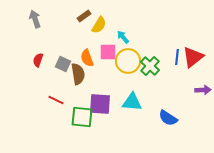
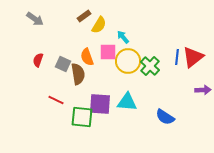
gray arrow: rotated 144 degrees clockwise
orange semicircle: moved 1 px up
cyan triangle: moved 5 px left
blue semicircle: moved 3 px left, 1 px up
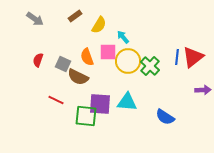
brown rectangle: moved 9 px left
brown semicircle: moved 3 px down; rotated 125 degrees clockwise
green square: moved 4 px right, 1 px up
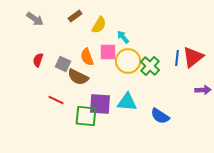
blue line: moved 1 px down
blue semicircle: moved 5 px left, 1 px up
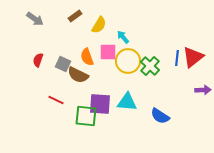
brown semicircle: moved 2 px up
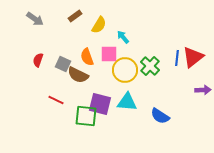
pink square: moved 1 px right, 2 px down
yellow circle: moved 3 px left, 9 px down
purple square: rotated 10 degrees clockwise
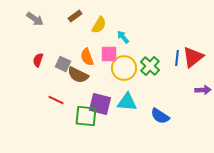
yellow circle: moved 1 px left, 2 px up
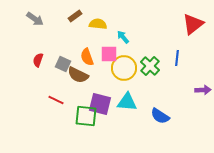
yellow semicircle: moved 1 px left, 1 px up; rotated 114 degrees counterclockwise
red triangle: moved 33 px up
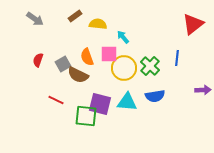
gray square: rotated 35 degrees clockwise
blue semicircle: moved 5 px left, 20 px up; rotated 42 degrees counterclockwise
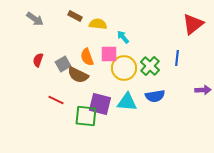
brown rectangle: rotated 64 degrees clockwise
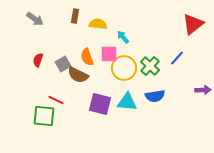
brown rectangle: rotated 72 degrees clockwise
blue line: rotated 35 degrees clockwise
green square: moved 42 px left
